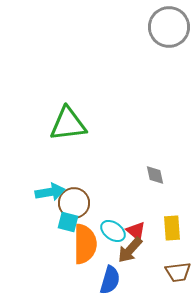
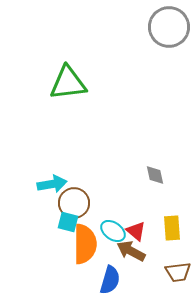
green triangle: moved 41 px up
cyan arrow: moved 2 px right, 8 px up
brown arrow: moved 1 px right, 1 px down; rotated 76 degrees clockwise
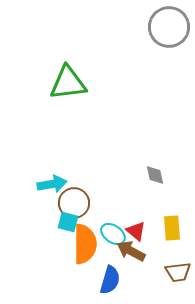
cyan ellipse: moved 3 px down
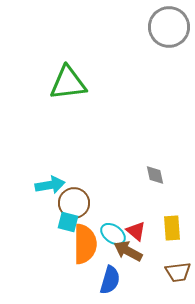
cyan arrow: moved 2 px left, 1 px down
brown arrow: moved 3 px left
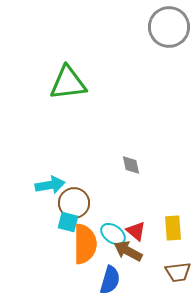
gray diamond: moved 24 px left, 10 px up
yellow rectangle: moved 1 px right
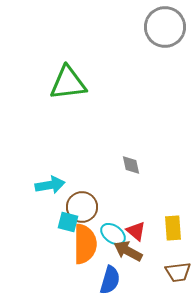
gray circle: moved 4 px left
brown circle: moved 8 px right, 4 px down
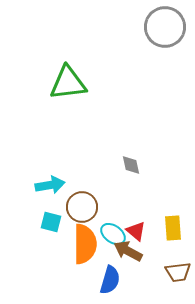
cyan square: moved 17 px left
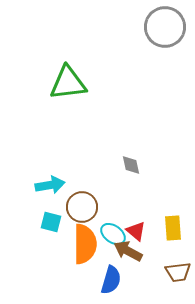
blue semicircle: moved 1 px right
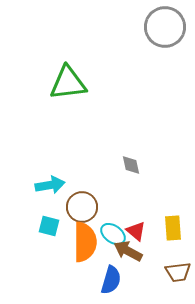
cyan square: moved 2 px left, 4 px down
orange semicircle: moved 2 px up
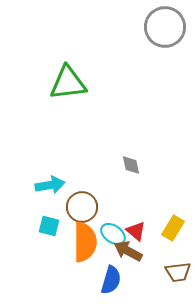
yellow rectangle: rotated 35 degrees clockwise
